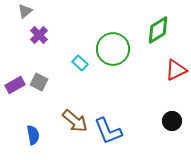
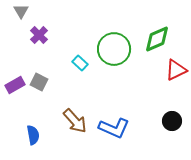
gray triangle: moved 4 px left; rotated 21 degrees counterclockwise
green diamond: moved 1 px left, 9 px down; rotated 8 degrees clockwise
green circle: moved 1 px right
brown arrow: rotated 8 degrees clockwise
blue L-shape: moved 6 px right, 3 px up; rotated 44 degrees counterclockwise
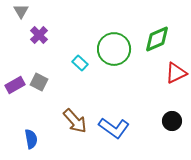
red triangle: moved 3 px down
blue L-shape: rotated 12 degrees clockwise
blue semicircle: moved 2 px left, 4 px down
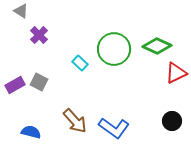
gray triangle: rotated 28 degrees counterclockwise
green diamond: moved 7 px down; rotated 48 degrees clockwise
blue semicircle: moved 7 px up; rotated 66 degrees counterclockwise
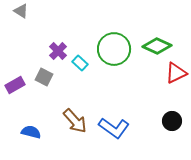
purple cross: moved 19 px right, 16 px down
gray square: moved 5 px right, 5 px up
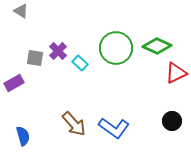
green circle: moved 2 px right, 1 px up
gray square: moved 9 px left, 19 px up; rotated 18 degrees counterclockwise
purple rectangle: moved 1 px left, 2 px up
brown arrow: moved 1 px left, 3 px down
blue semicircle: moved 8 px left, 4 px down; rotated 60 degrees clockwise
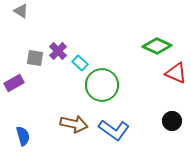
green circle: moved 14 px left, 37 px down
red triangle: rotated 50 degrees clockwise
brown arrow: rotated 36 degrees counterclockwise
blue L-shape: moved 2 px down
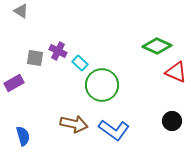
purple cross: rotated 18 degrees counterclockwise
red triangle: moved 1 px up
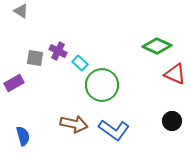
red triangle: moved 1 px left, 2 px down
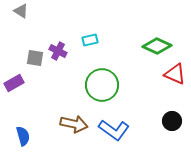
cyan rectangle: moved 10 px right, 23 px up; rotated 56 degrees counterclockwise
